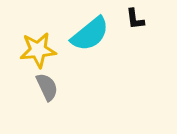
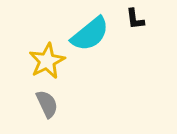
yellow star: moved 9 px right, 11 px down; rotated 21 degrees counterclockwise
gray semicircle: moved 17 px down
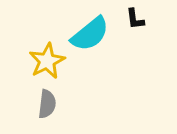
gray semicircle: rotated 32 degrees clockwise
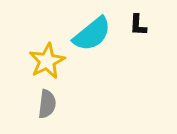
black L-shape: moved 3 px right, 6 px down; rotated 10 degrees clockwise
cyan semicircle: moved 2 px right
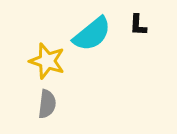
yellow star: rotated 27 degrees counterclockwise
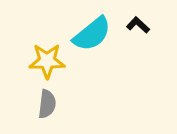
black L-shape: rotated 130 degrees clockwise
yellow star: rotated 18 degrees counterclockwise
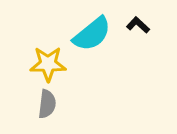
yellow star: moved 1 px right, 3 px down
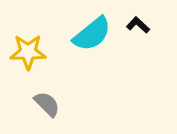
yellow star: moved 20 px left, 12 px up
gray semicircle: rotated 52 degrees counterclockwise
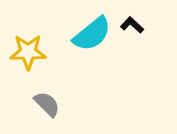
black L-shape: moved 6 px left
